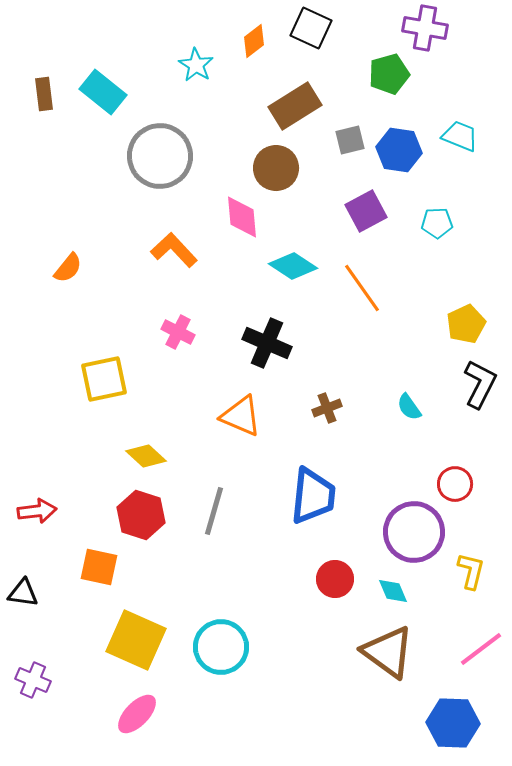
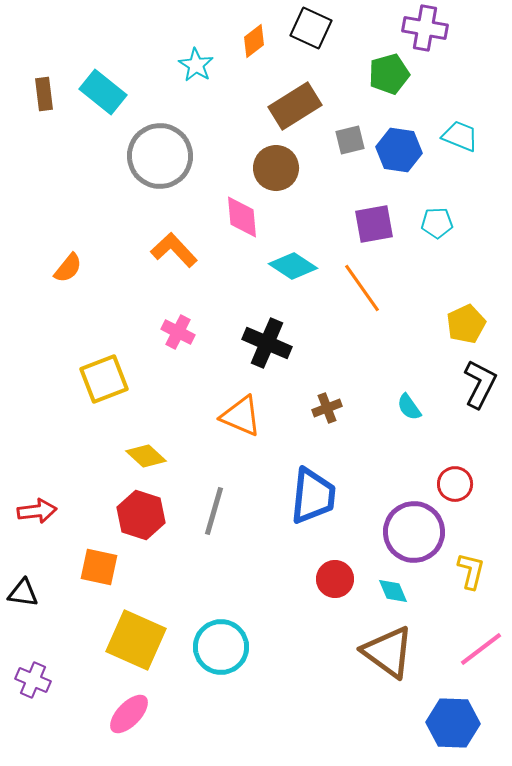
purple square at (366, 211): moved 8 px right, 13 px down; rotated 18 degrees clockwise
yellow square at (104, 379): rotated 9 degrees counterclockwise
pink ellipse at (137, 714): moved 8 px left
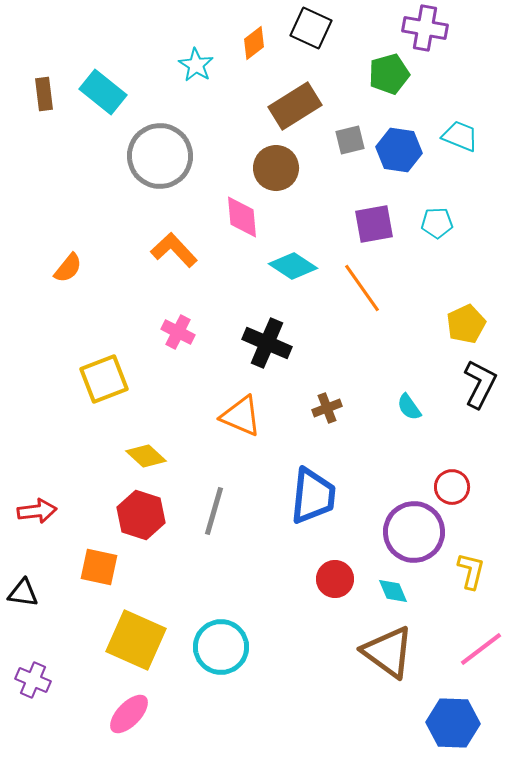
orange diamond at (254, 41): moved 2 px down
red circle at (455, 484): moved 3 px left, 3 px down
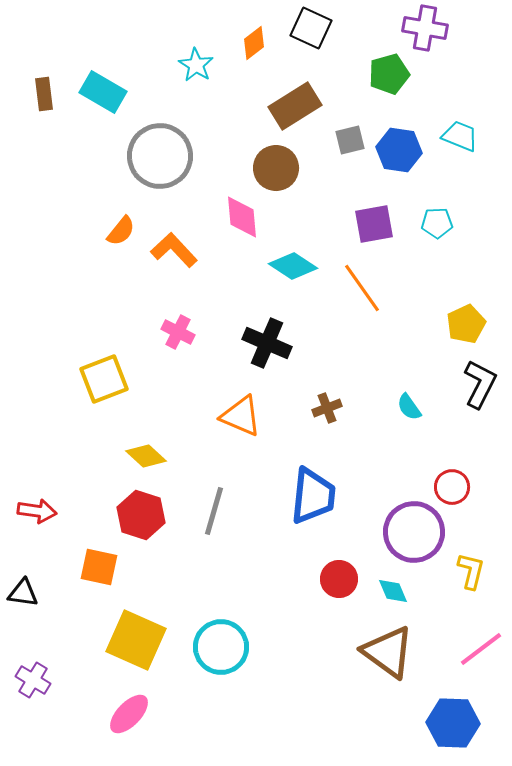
cyan rectangle at (103, 92): rotated 9 degrees counterclockwise
orange semicircle at (68, 268): moved 53 px right, 37 px up
red arrow at (37, 511): rotated 15 degrees clockwise
red circle at (335, 579): moved 4 px right
purple cross at (33, 680): rotated 8 degrees clockwise
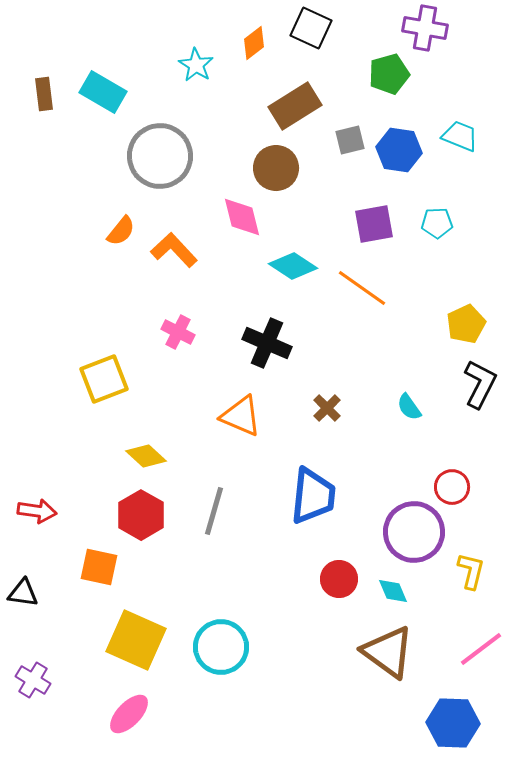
pink diamond at (242, 217): rotated 9 degrees counterclockwise
orange line at (362, 288): rotated 20 degrees counterclockwise
brown cross at (327, 408): rotated 24 degrees counterclockwise
red hexagon at (141, 515): rotated 12 degrees clockwise
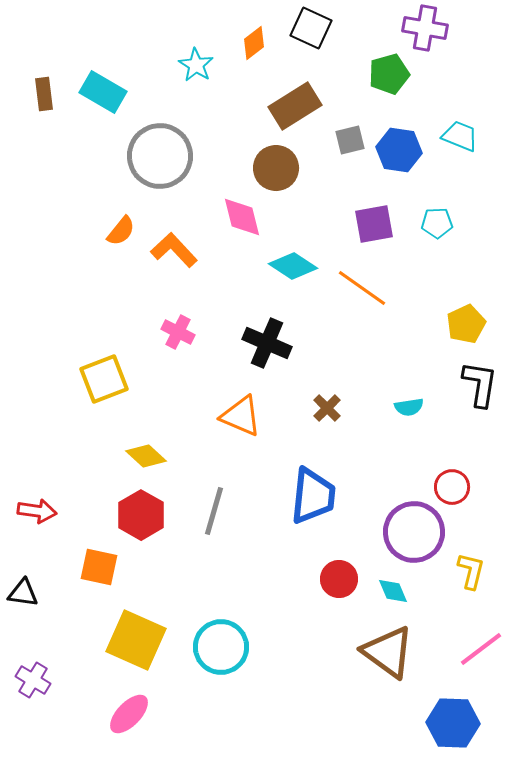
black L-shape at (480, 384): rotated 18 degrees counterclockwise
cyan semicircle at (409, 407): rotated 64 degrees counterclockwise
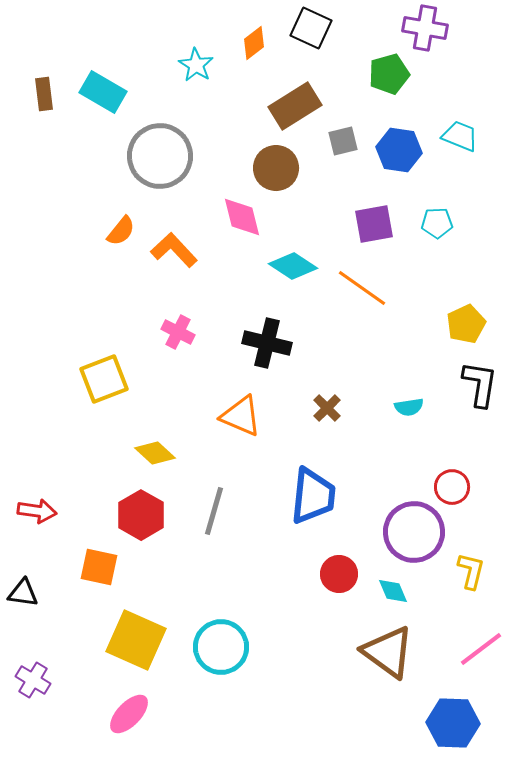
gray square at (350, 140): moved 7 px left, 1 px down
black cross at (267, 343): rotated 9 degrees counterclockwise
yellow diamond at (146, 456): moved 9 px right, 3 px up
red circle at (339, 579): moved 5 px up
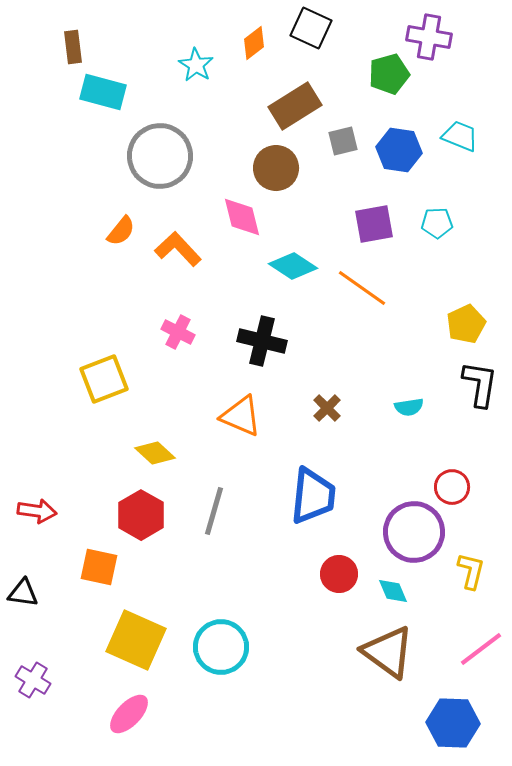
purple cross at (425, 28): moved 4 px right, 9 px down
cyan rectangle at (103, 92): rotated 15 degrees counterclockwise
brown rectangle at (44, 94): moved 29 px right, 47 px up
orange L-shape at (174, 250): moved 4 px right, 1 px up
black cross at (267, 343): moved 5 px left, 2 px up
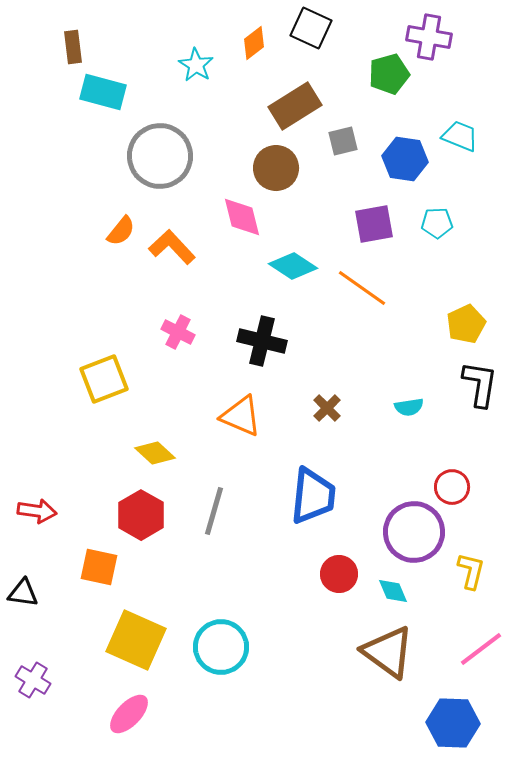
blue hexagon at (399, 150): moved 6 px right, 9 px down
orange L-shape at (178, 249): moved 6 px left, 2 px up
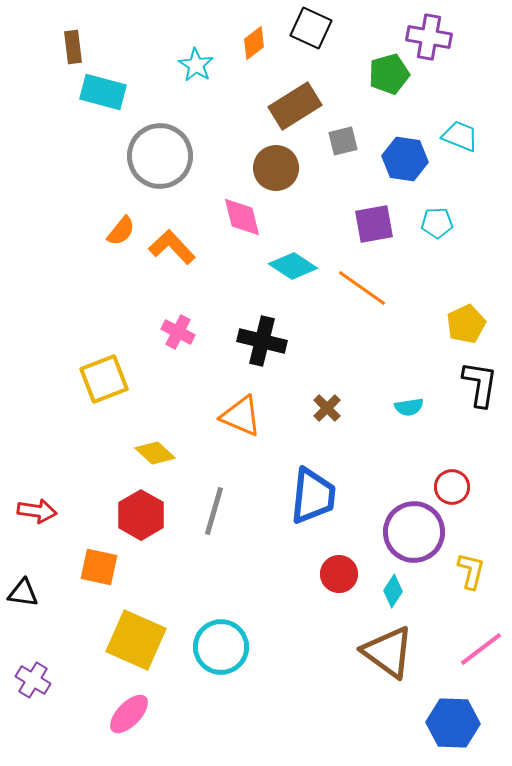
cyan diamond at (393, 591): rotated 56 degrees clockwise
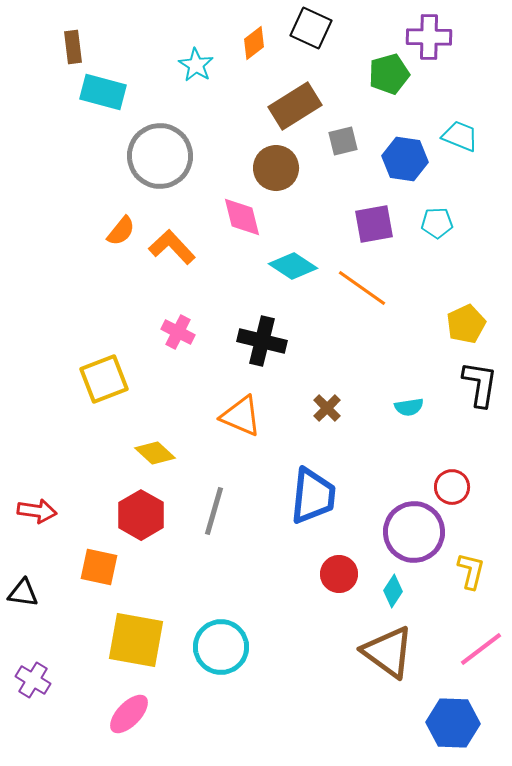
purple cross at (429, 37): rotated 9 degrees counterclockwise
yellow square at (136, 640): rotated 14 degrees counterclockwise
